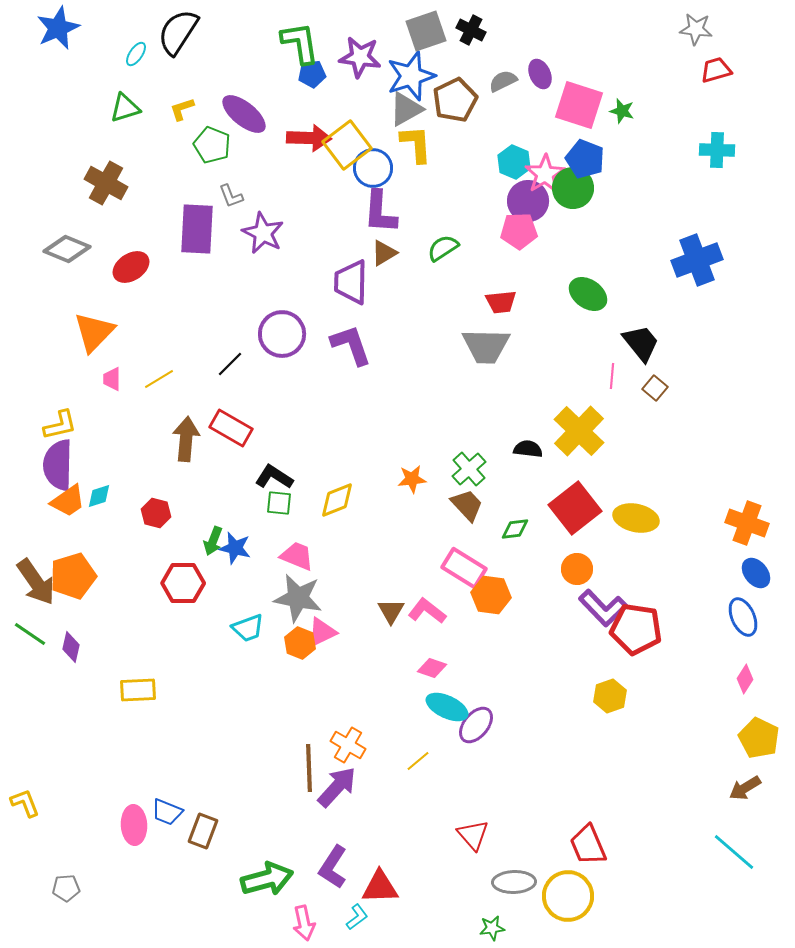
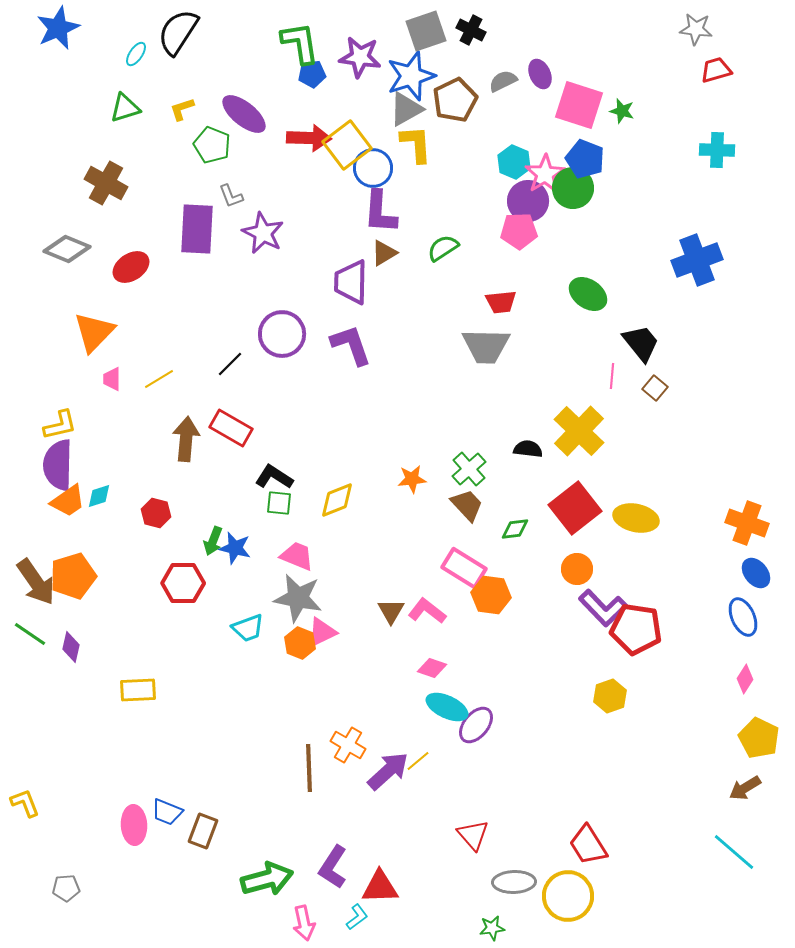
purple arrow at (337, 787): moved 51 px right, 16 px up; rotated 6 degrees clockwise
red trapezoid at (588, 845): rotated 9 degrees counterclockwise
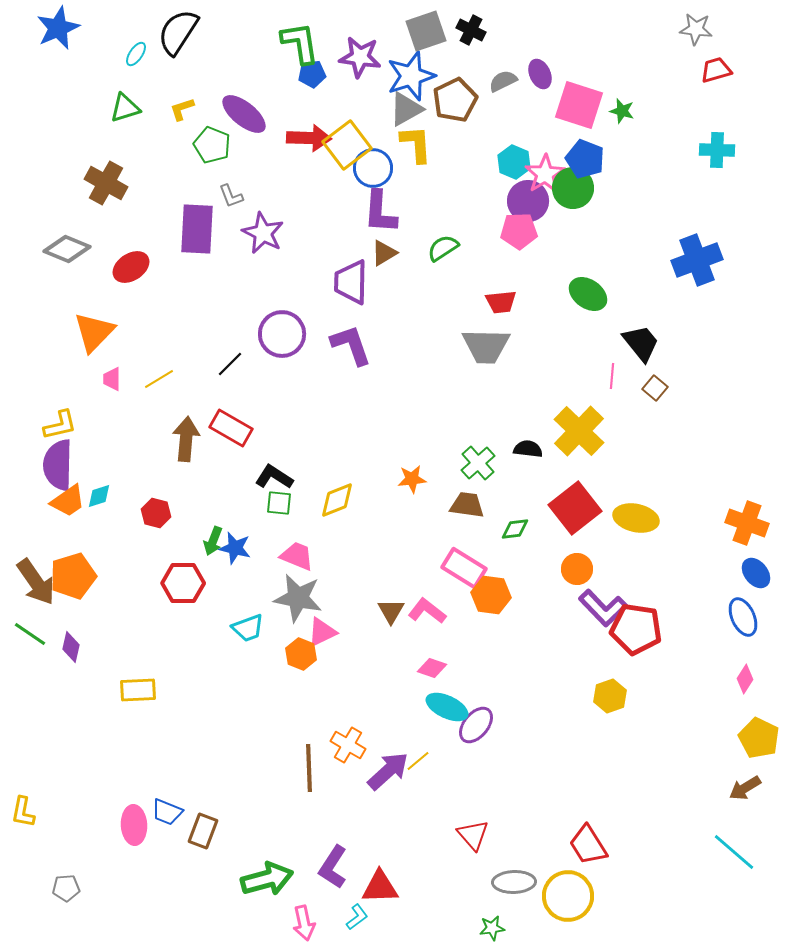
green cross at (469, 469): moved 9 px right, 6 px up
brown trapezoid at (467, 505): rotated 39 degrees counterclockwise
orange hexagon at (300, 643): moved 1 px right, 11 px down
yellow L-shape at (25, 803): moved 2 px left, 9 px down; rotated 148 degrees counterclockwise
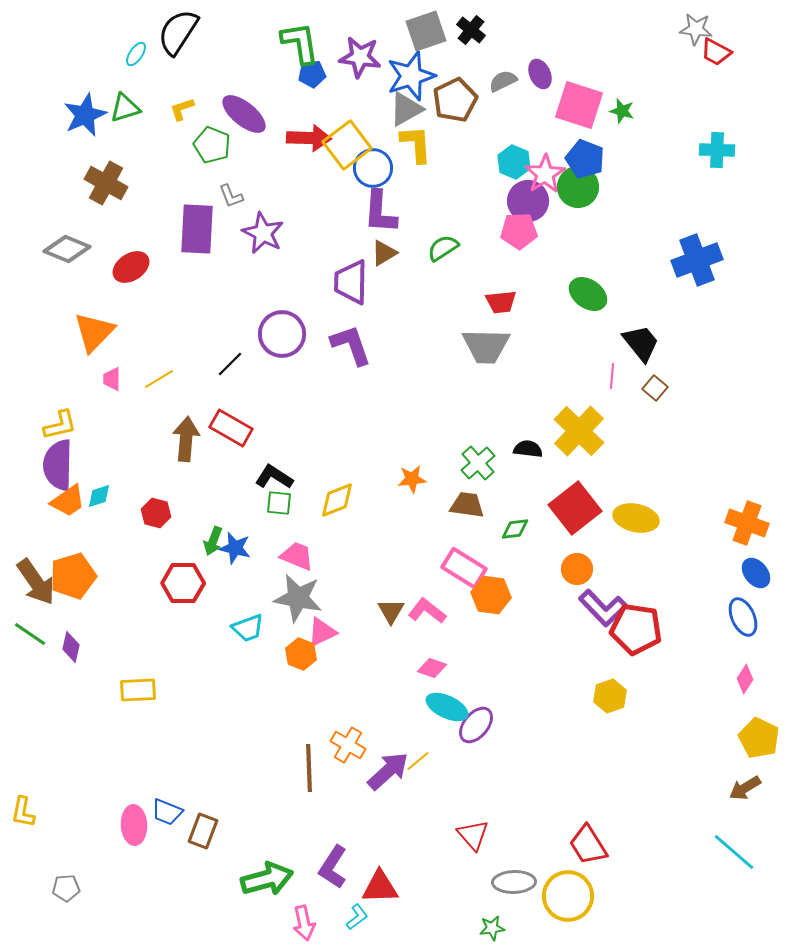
blue star at (58, 28): moved 27 px right, 87 px down
black cross at (471, 30): rotated 12 degrees clockwise
red trapezoid at (716, 70): moved 18 px up; rotated 136 degrees counterclockwise
green circle at (573, 188): moved 5 px right, 1 px up
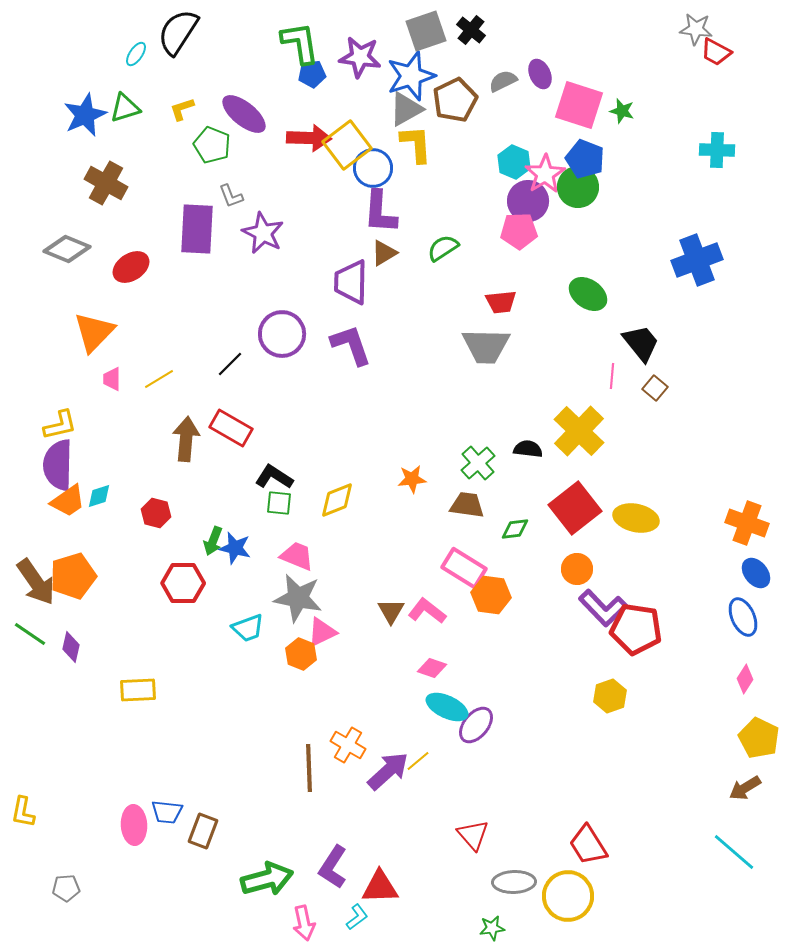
blue trapezoid at (167, 812): rotated 16 degrees counterclockwise
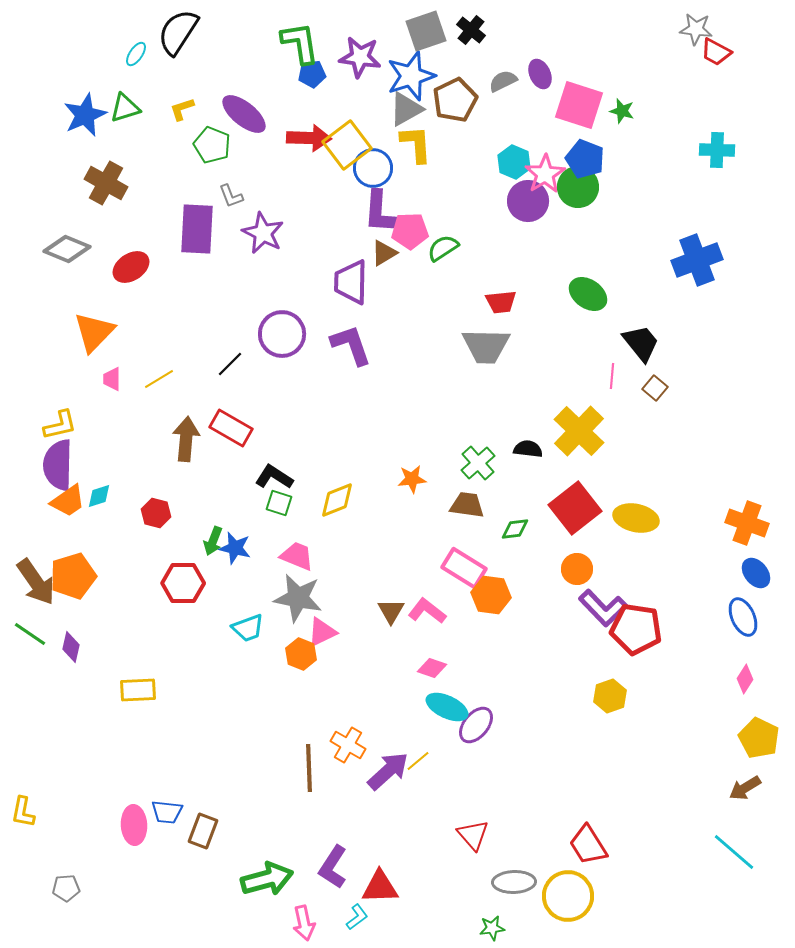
pink pentagon at (519, 231): moved 109 px left
green square at (279, 503): rotated 12 degrees clockwise
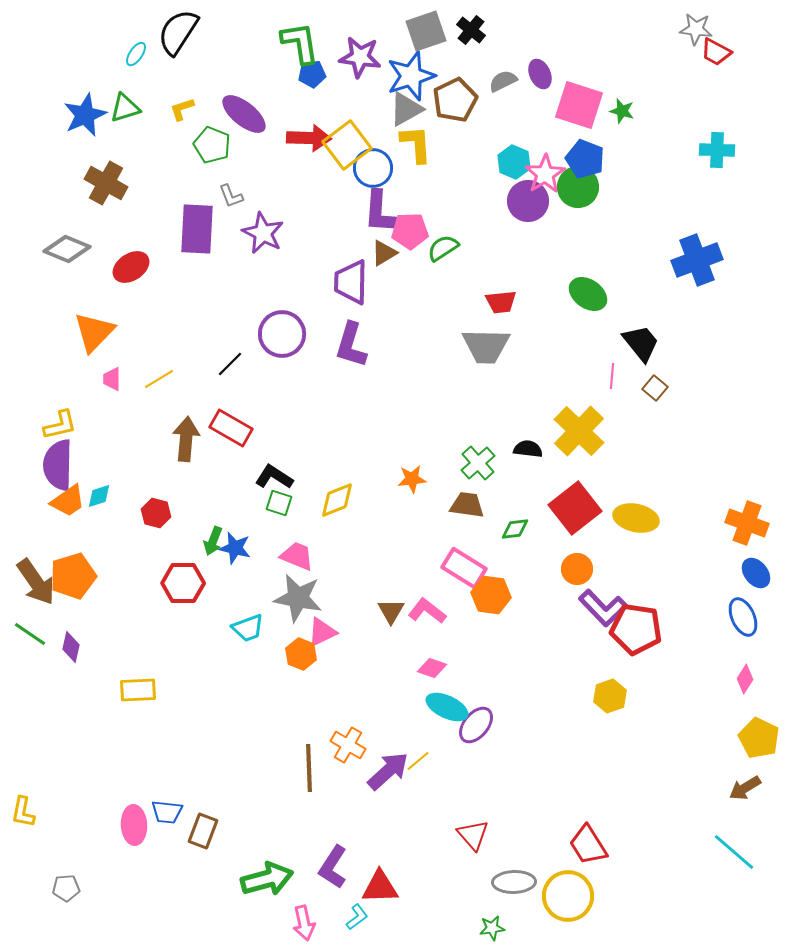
purple L-shape at (351, 345): rotated 144 degrees counterclockwise
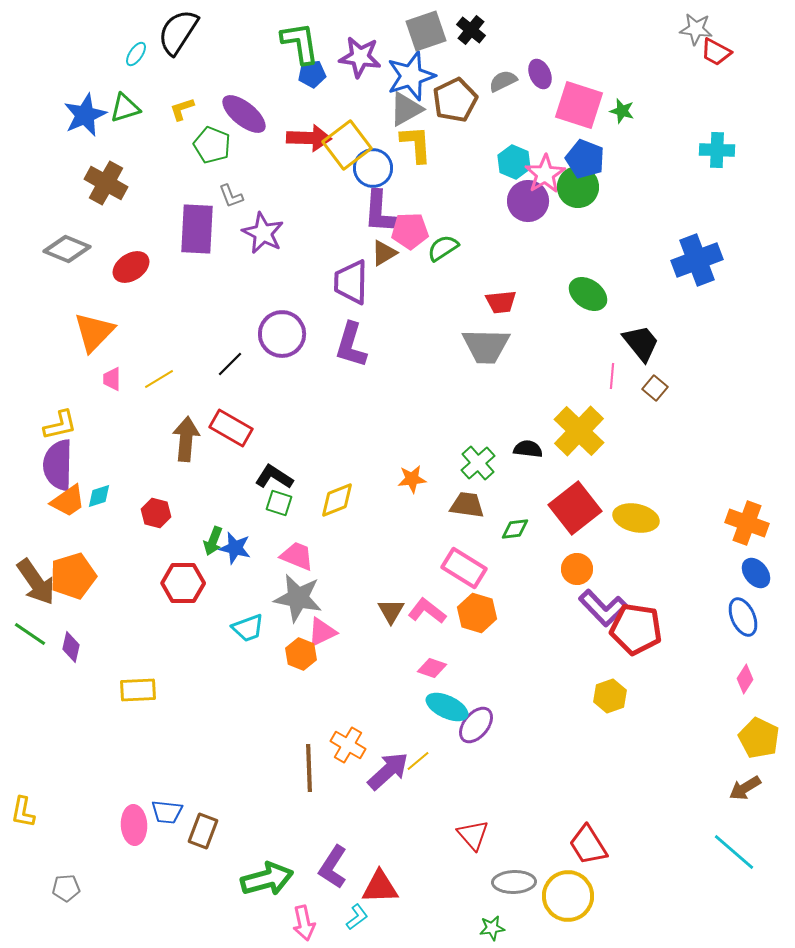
orange hexagon at (491, 595): moved 14 px left, 18 px down; rotated 9 degrees clockwise
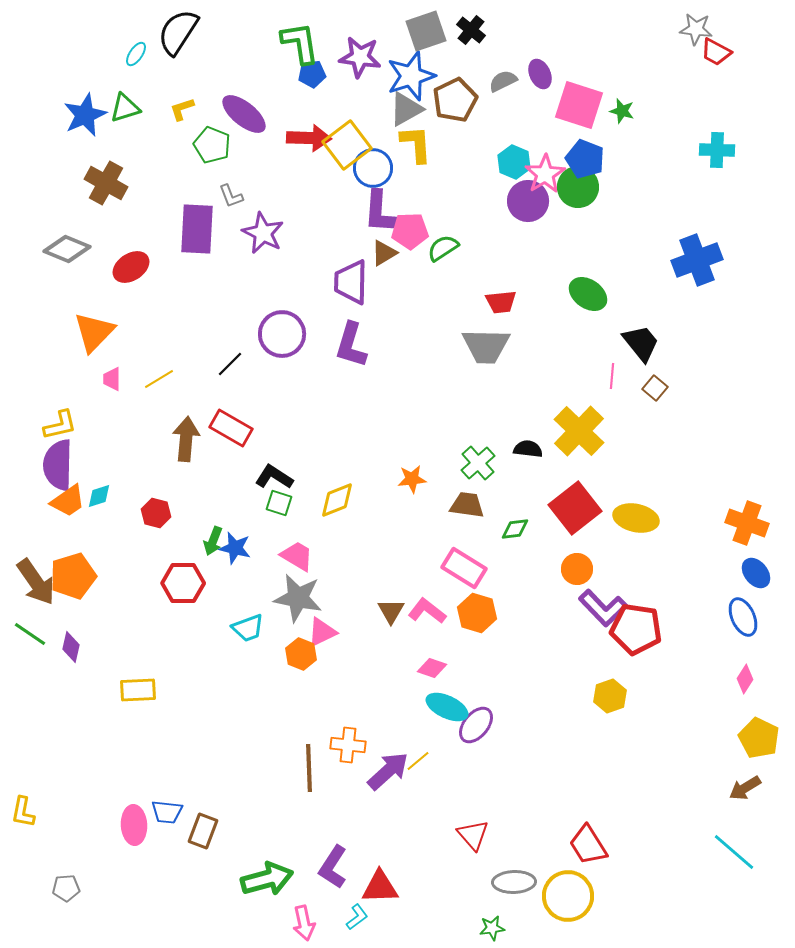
pink trapezoid at (297, 556): rotated 9 degrees clockwise
orange cross at (348, 745): rotated 24 degrees counterclockwise
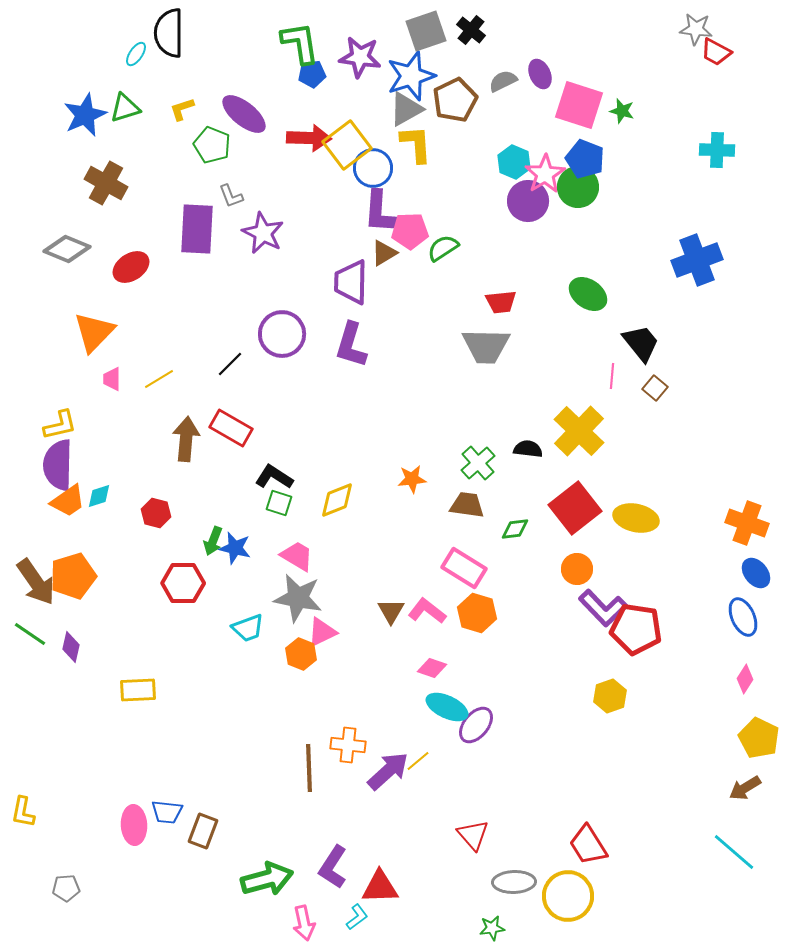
black semicircle at (178, 32): moved 9 px left, 1 px down; rotated 33 degrees counterclockwise
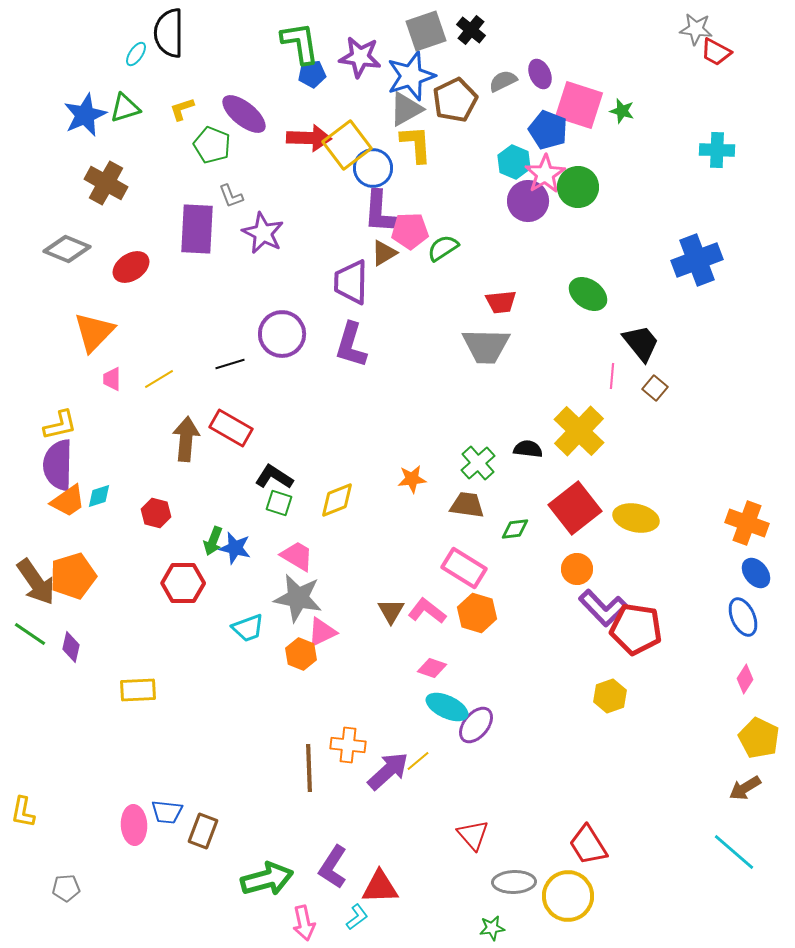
blue pentagon at (585, 159): moved 37 px left, 29 px up
black line at (230, 364): rotated 28 degrees clockwise
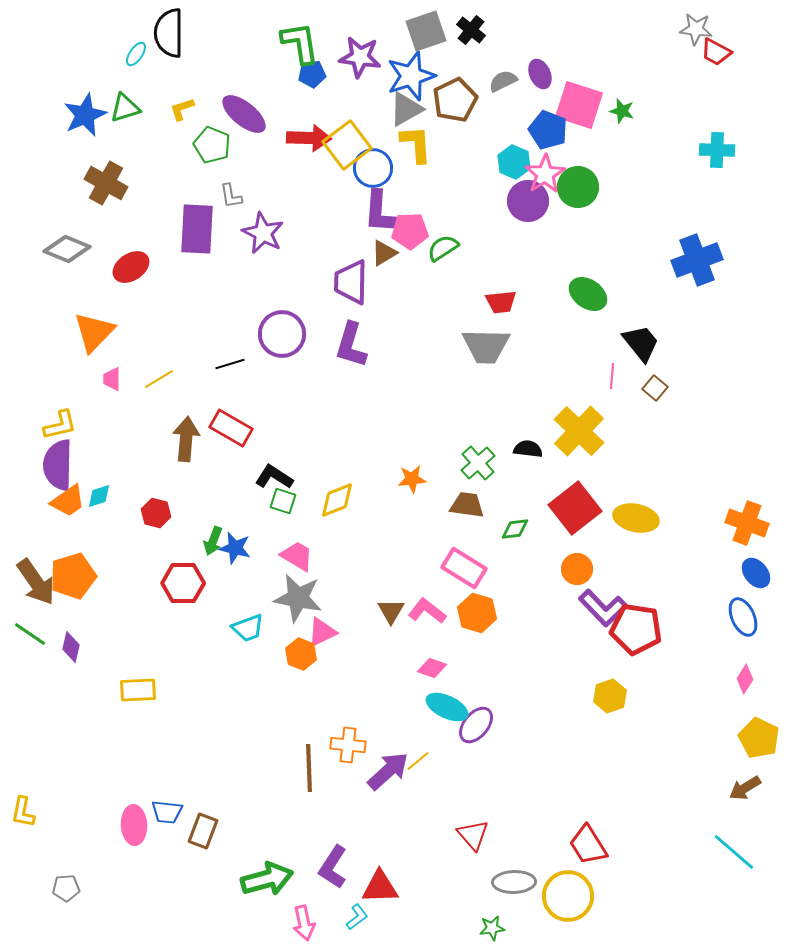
gray L-shape at (231, 196): rotated 12 degrees clockwise
green square at (279, 503): moved 4 px right, 2 px up
